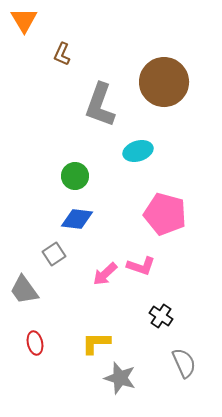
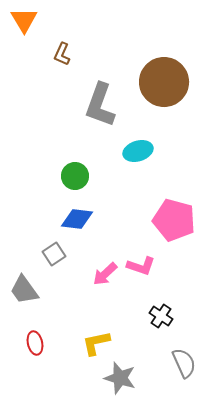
pink pentagon: moved 9 px right, 6 px down
yellow L-shape: rotated 12 degrees counterclockwise
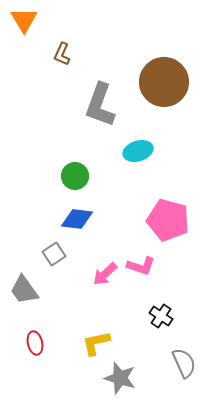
pink pentagon: moved 6 px left
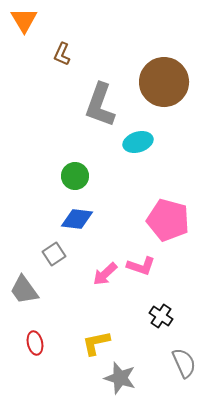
cyan ellipse: moved 9 px up
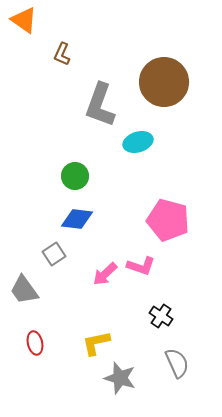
orange triangle: rotated 24 degrees counterclockwise
gray semicircle: moved 7 px left
